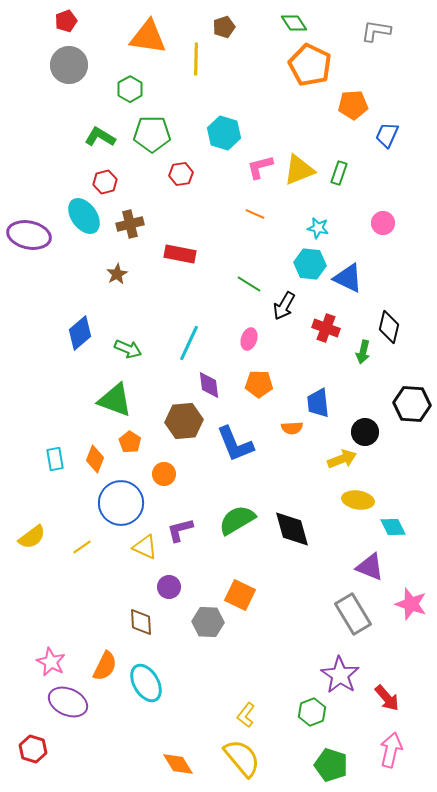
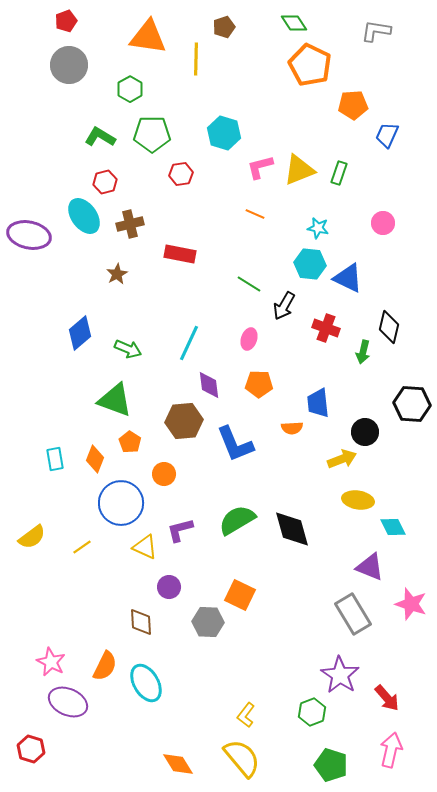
red hexagon at (33, 749): moved 2 px left
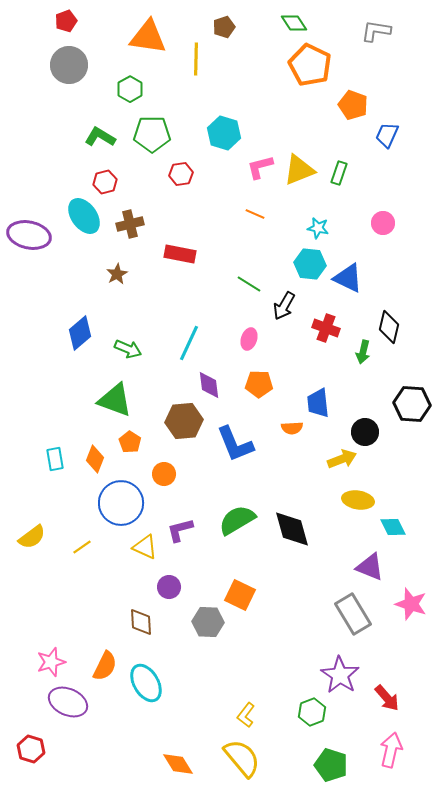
orange pentagon at (353, 105): rotated 24 degrees clockwise
pink star at (51, 662): rotated 28 degrees clockwise
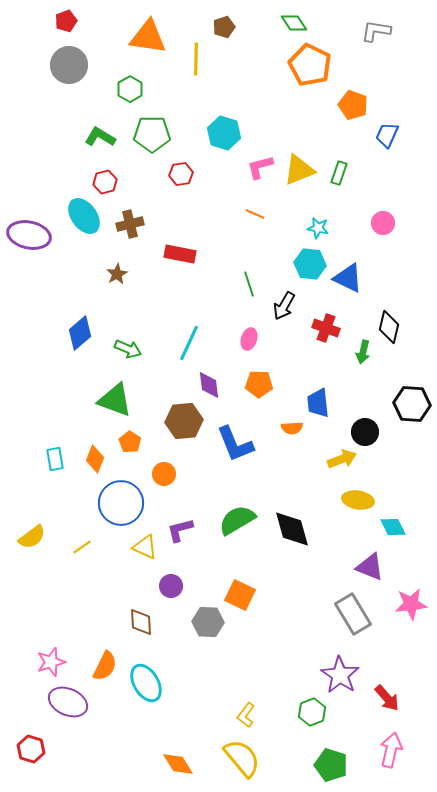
green line at (249, 284): rotated 40 degrees clockwise
purple circle at (169, 587): moved 2 px right, 1 px up
pink star at (411, 604): rotated 24 degrees counterclockwise
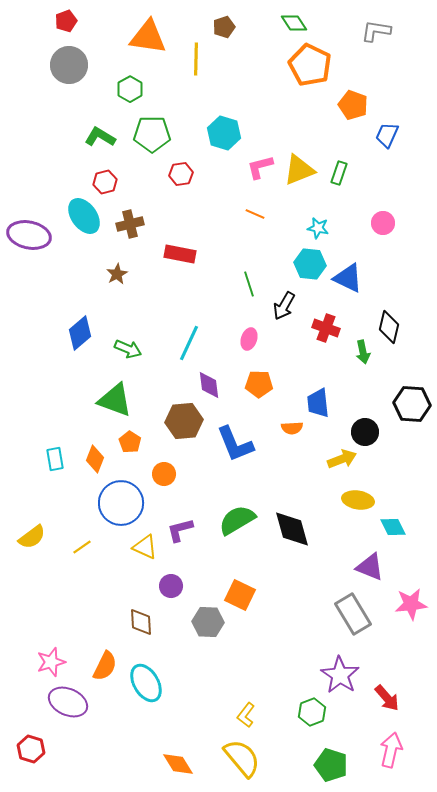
green arrow at (363, 352): rotated 25 degrees counterclockwise
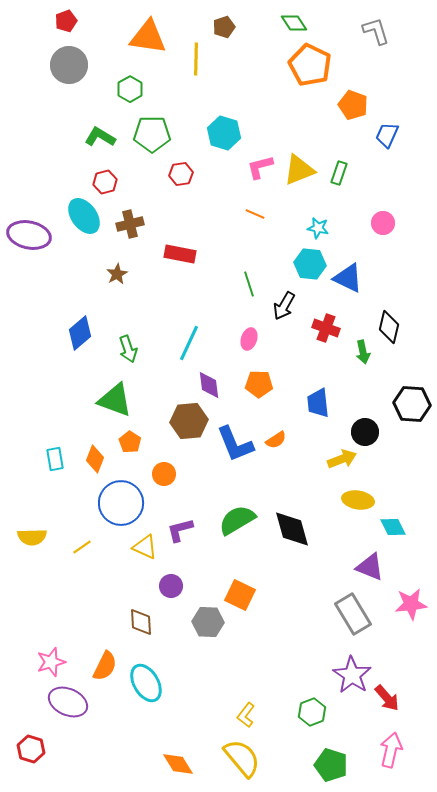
gray L-shape at (376, 31): rotated 64 degrees clockwise
green arrow at (128, 349): rotated 48 degrees clockwise
brown hexagon at (184, 421): moved 5 px right
orange semicircle at (292, 428): moved 16 px left, 12 px down; rotated 30 degrees counterclockwise
yellow semicircle at (32, 537): rotated 36 degrees clockwise
purple star at (340, 675): moved 12 px right
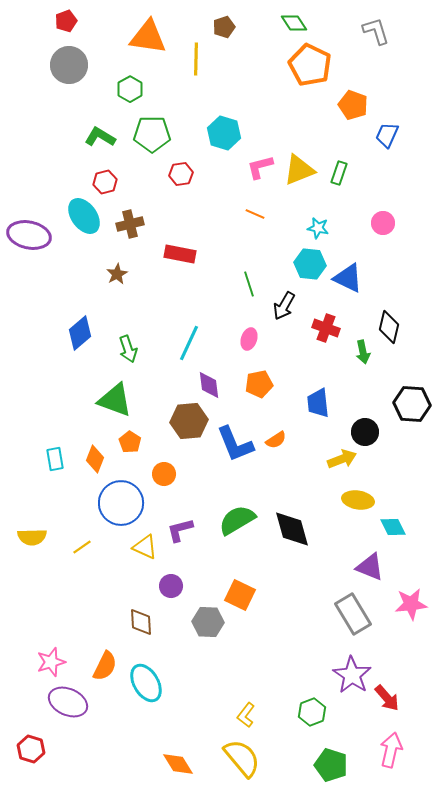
orange pentagon at (259, 384): rotated 12 degrees counterclockwise
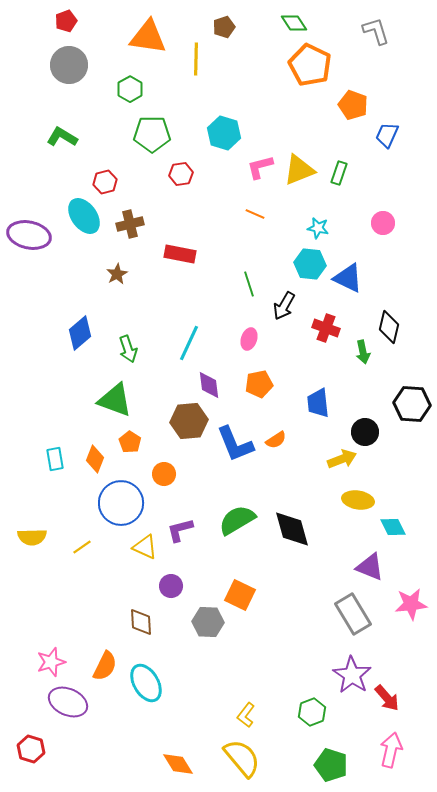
green L-shape at (100, 137): moved 38 px left
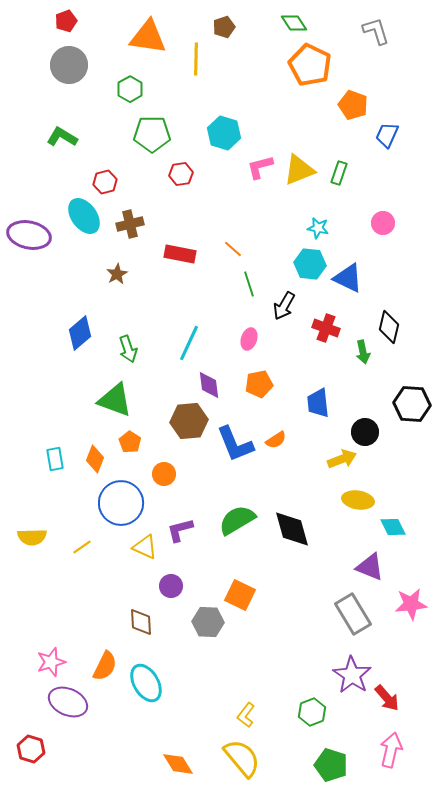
orange line at (255, 214): moved 22 px left, 35 px down; rotated 18 degrees clockwise
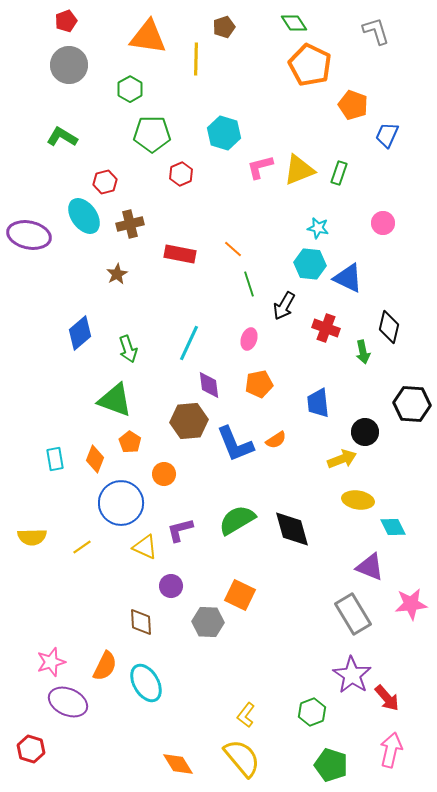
red hexagon at (181, 174): rotated 15 degrees counterclockwise
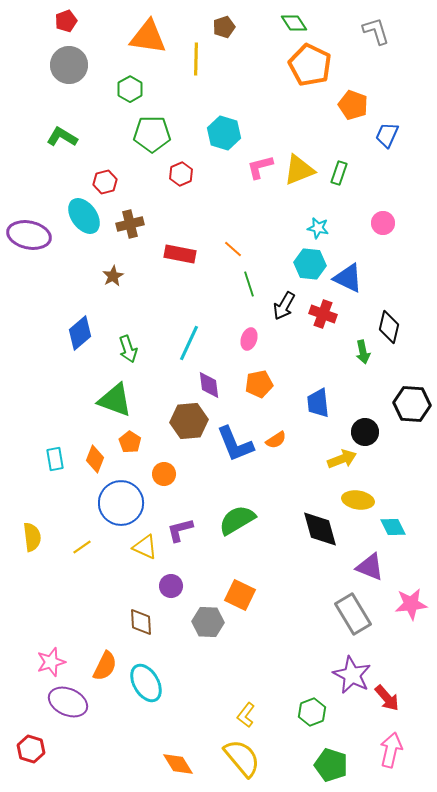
brown star at (117, 274): moved 4 px left, 2 px down
red cross at (326, 328): moved 3 px left, 14 px up
black diamond at (292, 529): moved 28 px right
yellow semicircle at (32, 537): rotated 96 degrees counterclockwise
purple star at (352, 675): rotated 6 degrees counterclockwise
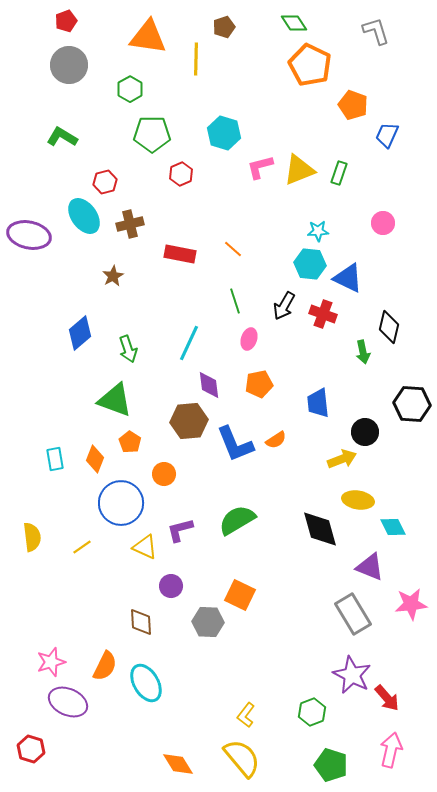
cyan star at (318, 228): moved 3 px down; rotated 15 degrees counterclockwise
green line at (249, 284): moved 14 px left, 17 px down
